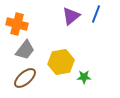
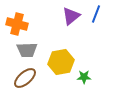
gray trapezoid: moved 2 px right; rotated 50 degrees clockwise
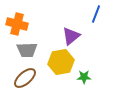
purple triangle: moved 20 px down
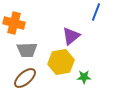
blue line: moved 2 px up
orange cross: moved 3 px left, 1 px up
